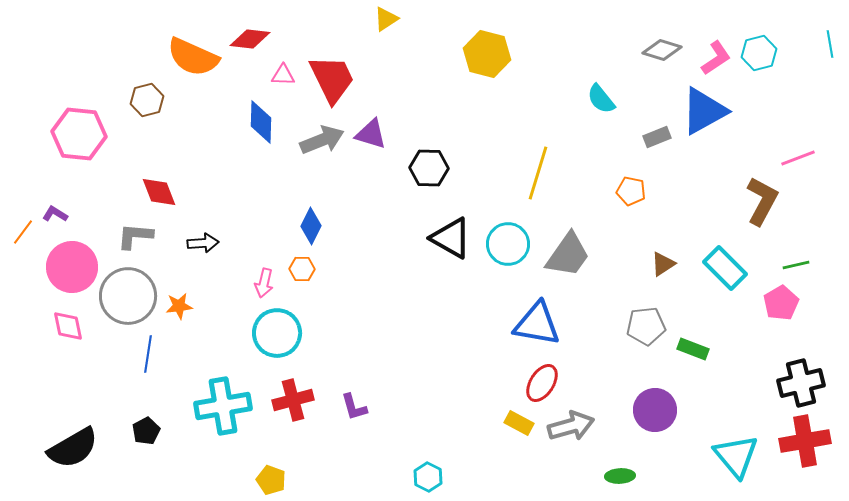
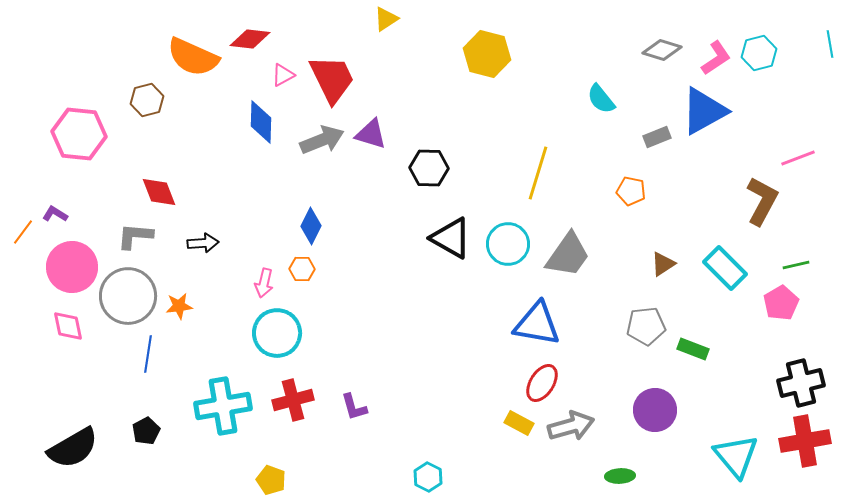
pink triangle at (283, 75): rotated 30 degrees counterclockwise
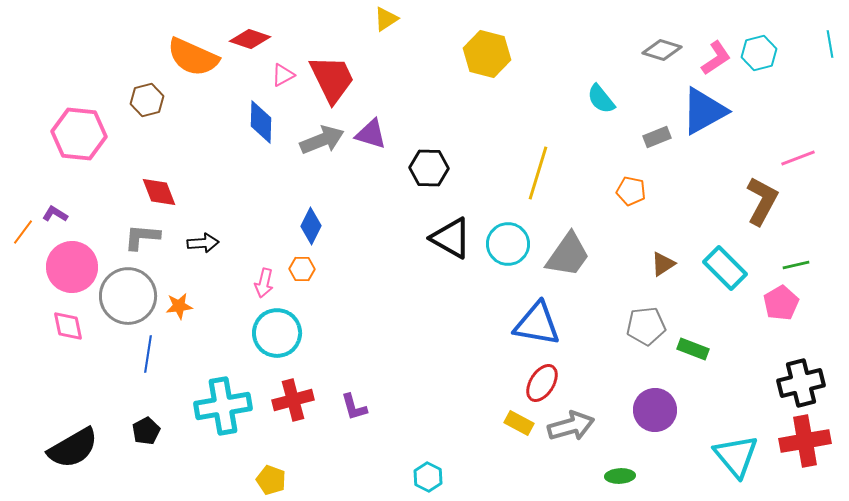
red diamond at (250, 39): rotated 12 degrees clockwise
gray L-shape at (135, 236): moved 7 px right, 1 px down
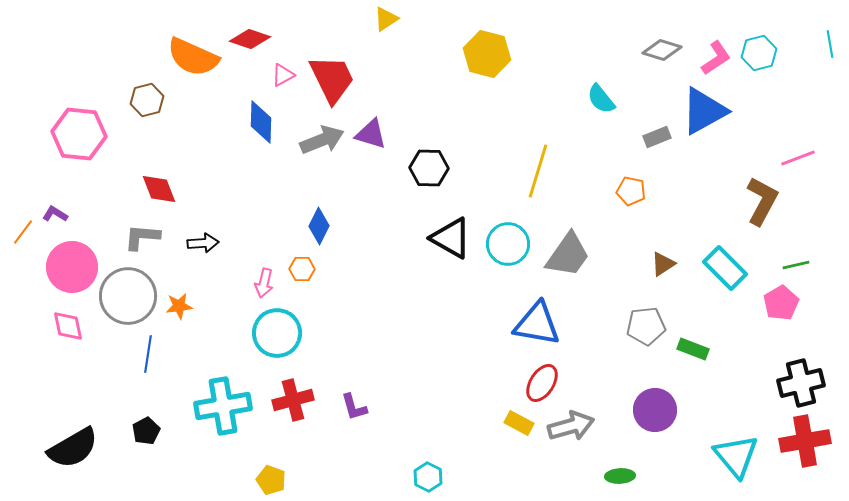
yellow line at (538, 173): moved 2 px up
red diamond at (159, 192): moved 3 px up
blue diamond at (311, 226): moved 8 px right
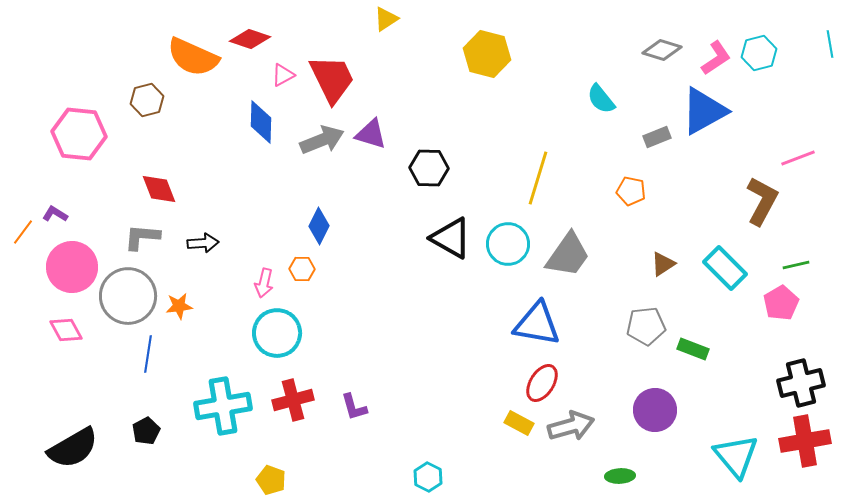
yellow line at (538, 171): moved 7 px down
pink diamond at (68, 326): moved 2 px left, 4 px down; rotated 16 degrees counterclockwise
